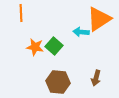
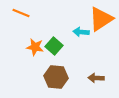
orange line: rotated 66 degrees counterclockwise
orange triangle: moved 2 px right
brown arrow: rotated 77 degrees clockwise
brown hexagon: moved 2 px left, 5 px up
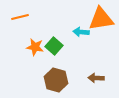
orange line: moved 1 px left, 4 px down; rotated 36 degrees counterclockwise
orange triangle: rotated 24 degrees clockwise
brown hexagon: moved 3 px down; rotated 10 degrees clockwise
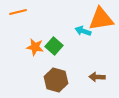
orange line: moved 2 px left, 5 px up
cyan arrow: moved 2 px right, 1 px up; rotated 14 degrees clockwise
brown arrow: moved 1 px right, 1 px up
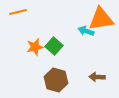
cyan arrow: moved 3 px right
orange star: rotated 24 degrees counterclockwise
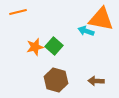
orange triangle: rotated 20 degrees clockwise
brown arrow: moved 1 px left, 4 px down
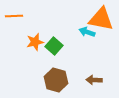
orange line: moved 4 px left, 4 px down; rotated 12 degrees clockwise
cyan arrow: moved 1 px right, 1 px down
orange star: moved 5 px up
brown arrow: moved 2 px left, 1 px up
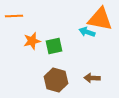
orange triangle: moved 1 px left
orange star: moved 3 px left, 1 px up
green square: rotated 36 degrees clockwise
brown arrow: moved 2 px left, 2 px up
